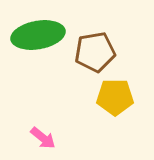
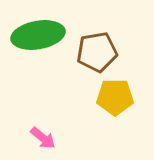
brown pentagon: moved 2 px right
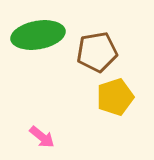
yellow pentagon: rotated 18 degrees counterclockwise
pink arrow: moved 1 px left, 1 px up
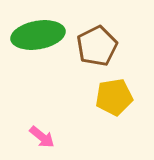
brown pentagon: moved 6 px up; rotated 18 degrees counterclockwise
yellow pentagon: moved 1 px left; rotated 9 degrees clockwise
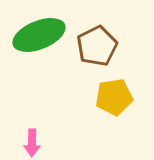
green ellipse: moved 1 px right; rotated 12 degrees counterclockwise
pink arrow: moved 10 px left, 6 px down; rotated 52 degrees clockwise
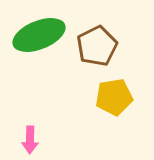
pink arrow: moved 2 px left, 3 px up
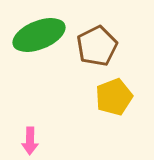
yellow pentagon: rotated 12 degrees counterclockwise
pink arrow: moved 1 px down
